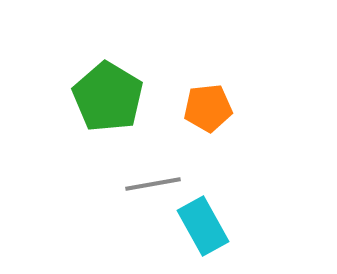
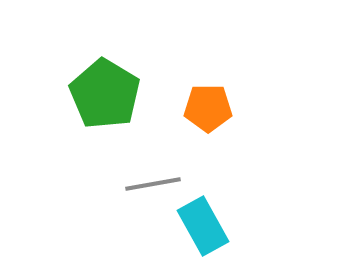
green pentagon: moved 3 px left, 3 px up
orange pentagon: rotated 6 degrees clockwise
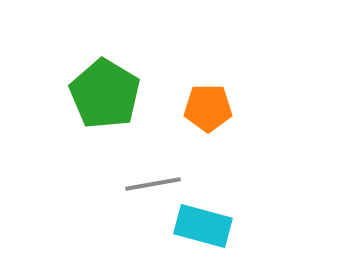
cyan rectangle: rotated 46 degrees counterclockwise
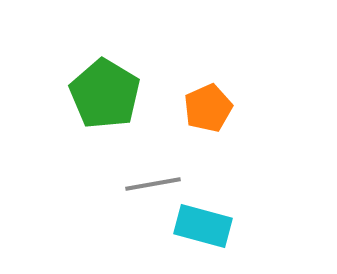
orange pentagon: rotated 24 degrees counterclockwise
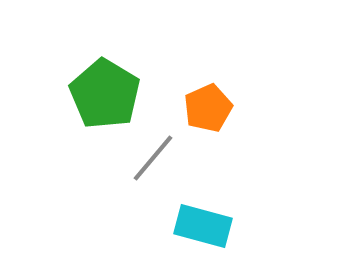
gray line: moved 26 px up; rotated 40 degrees counterclockwise
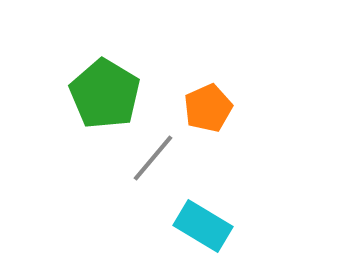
cyan rectangle: rotated 16 degrees clockwise
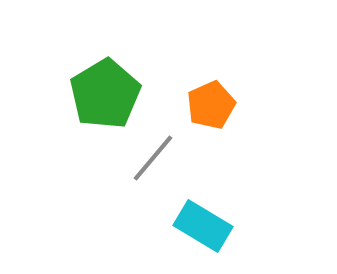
green pentagon: rotated 10 degrees clockwise
orange pentagon: moved 3 px right, 3 px up
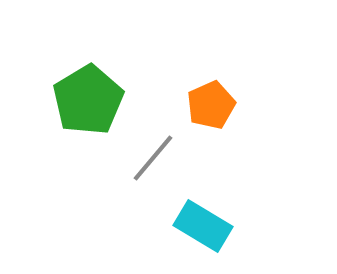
green pentagon: moved 17 px left, 6 px down
